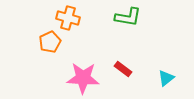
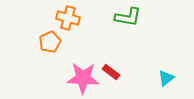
red rectangle: moved 12 px left, 3 px down
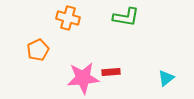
green L-shape: moved 2 px left
orange pentagon: moved 12 px left, 8 px down
red rectangle: rotated 42 degrees counterclockwise
pink star: rotated 8 degrees counterclockwise
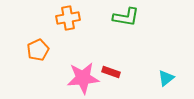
orange cross: rotated 25 degrees counterclockwise
red rectangle: rotated 24 degrees clockwise
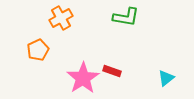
orange cross: moved 7 px left; rotated 20 degrees counterclockwise
red rectangle: moved 1 px right, 1 px up
pink star: rotated 28 degrees counterclockwise
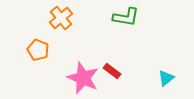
orange cross: rotated 10 degrees counterclockwise
orange pentagon: rotated 25 degrees counterclockwise
red rectangle: rotated 18 degrees clockwise
pink star: rotated 16 degrees counterclockwise
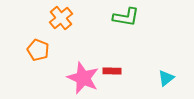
red rectangle: rotated 36 degrees counterclockwise
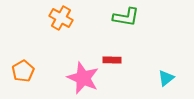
orange cross: rotated 20 degrees counterclockwise
orange pentagon: moved 15 px left, 21 px down; rotated 20 degrees clockwise
red rectangle: moved 11 px up
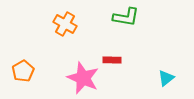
orange cross: moved 4 px right, 6 px down
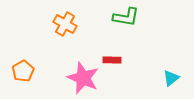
cyan triangle: moved 5 px right
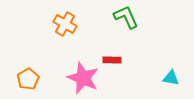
green L-shape: rotated 124 degrees counterclockwise
orange pentagon: moved 5 px right, 8 px down
cyan triangle: rotated 48 degrees clockwise
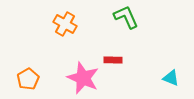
red rectangle: moved 1 px right
cyan triangle: rotated 12 degrees clockwise
